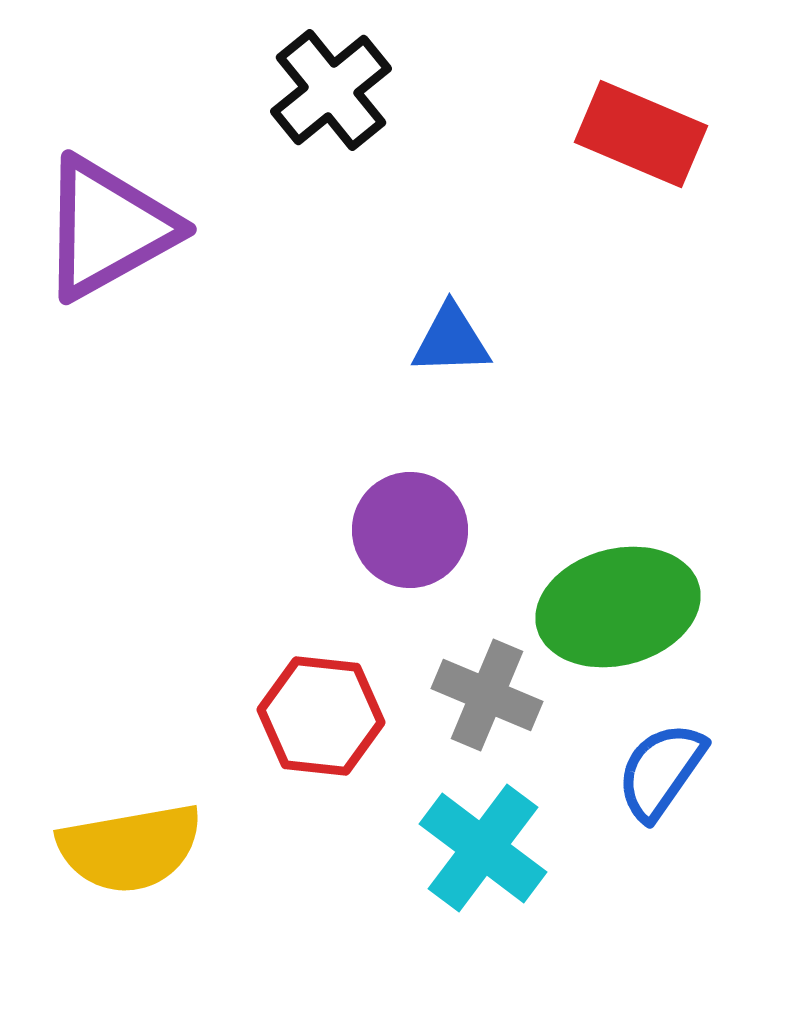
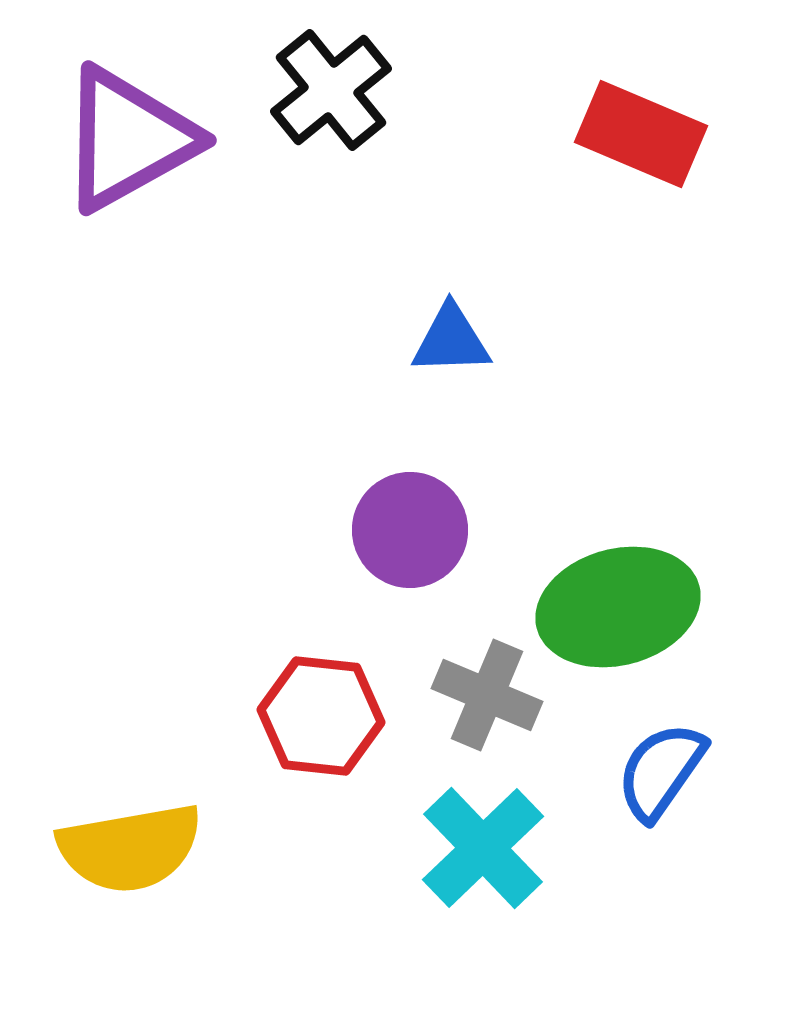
purple triangle: moved 20 px right, 89 px up
cyan cross: rotated 9 degrees clockwise
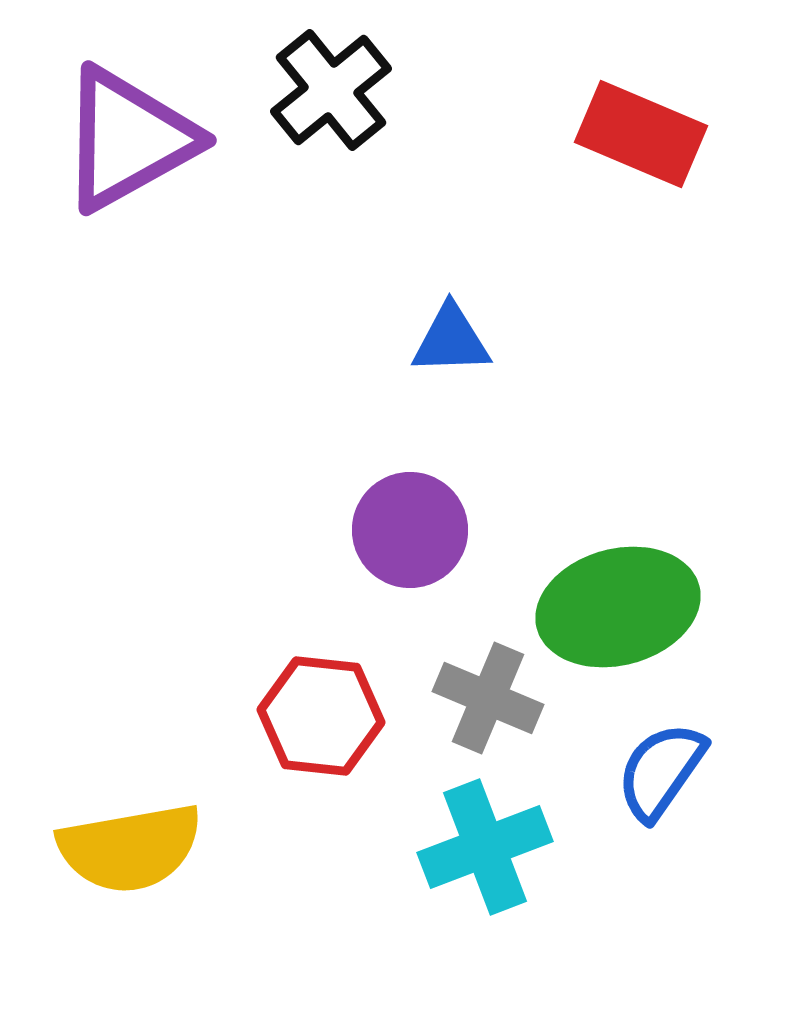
gray cross: moved 1 px right, 3 px down
cyan cross: moved 2 px right, 1 px up; rotated 23 degrees clockwise
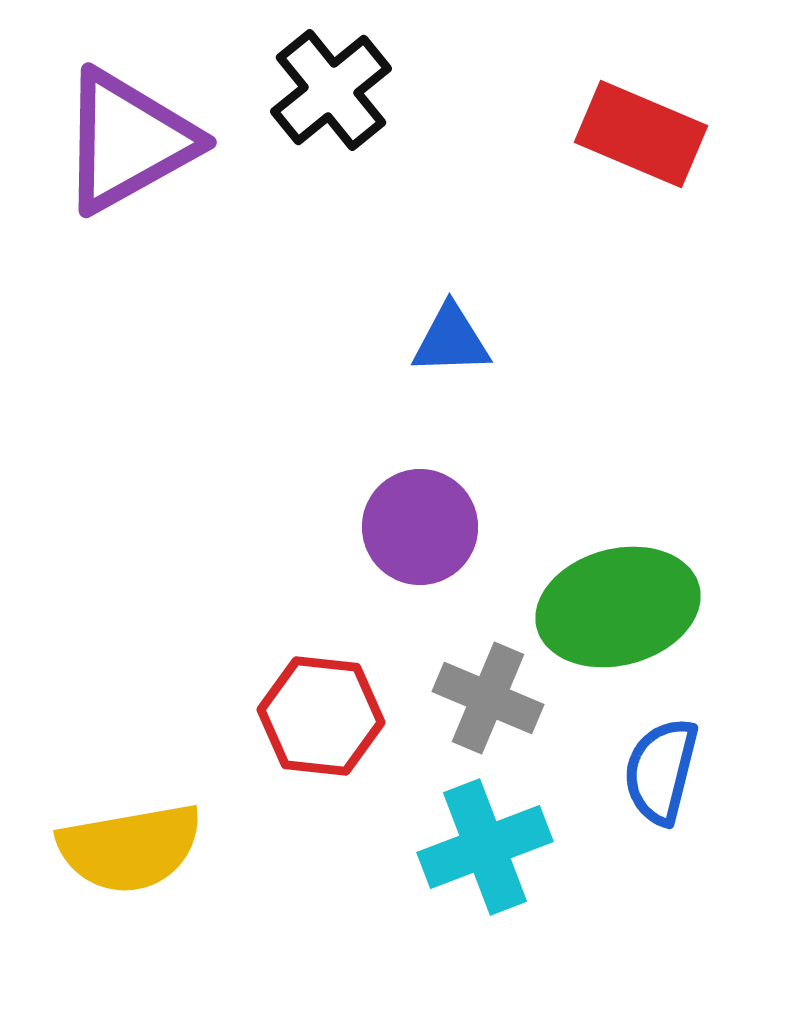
purple triangle: moved 2 px down
purple circle: moved 10 px right, 3 px up
blue semicircle: rotated 21 degrees counterclockwise
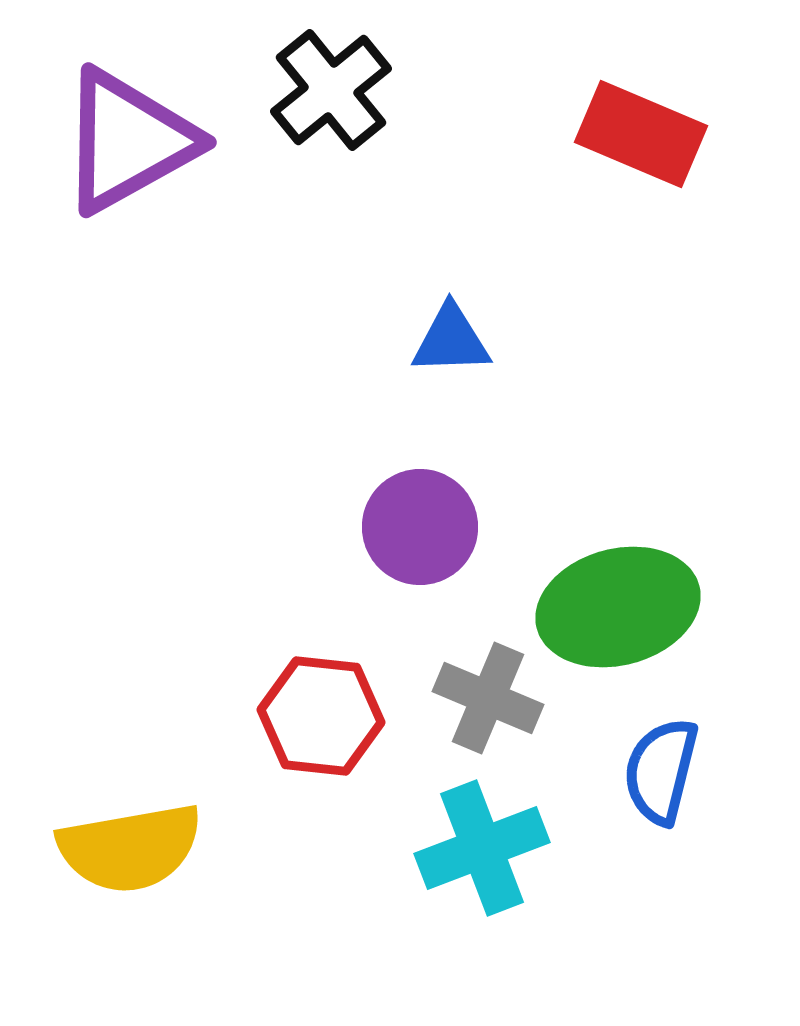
cyan cross: moved 3 px left, 1 px down
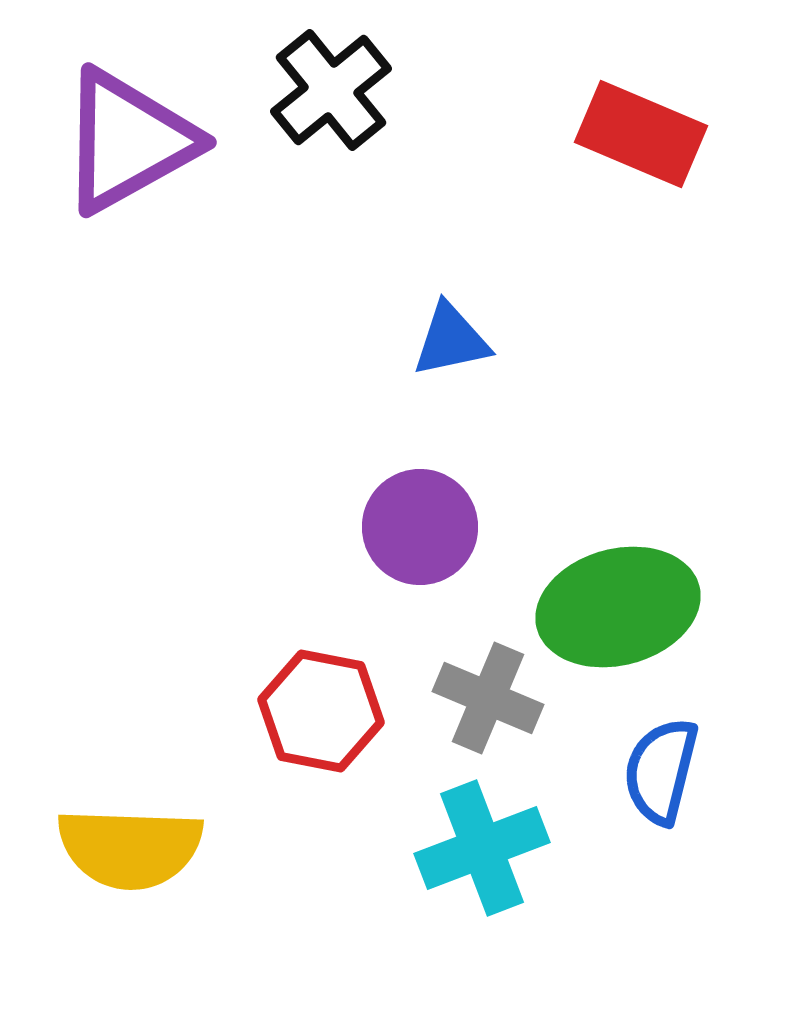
blue triangle: rotated 10 degrees counterclockwise
red hexagon: moved 5 px up; rotated 5 degrees clockwise
yellow semicircle: rotated 12 degrees clockwise
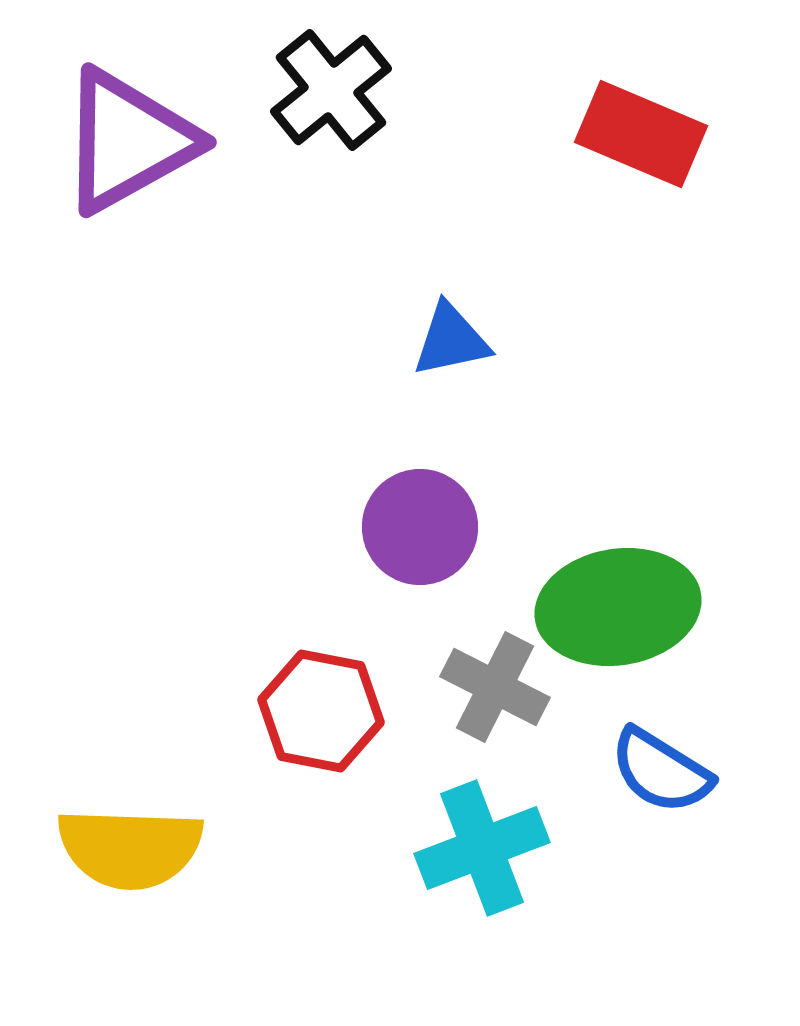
green ellipse: rotated 6 degrees clockwise
gray cross: moved 7 px right, 11 px up; rotated 4 degrees clockwise
blue semicircle: rotated 72 degrees counterclockwise
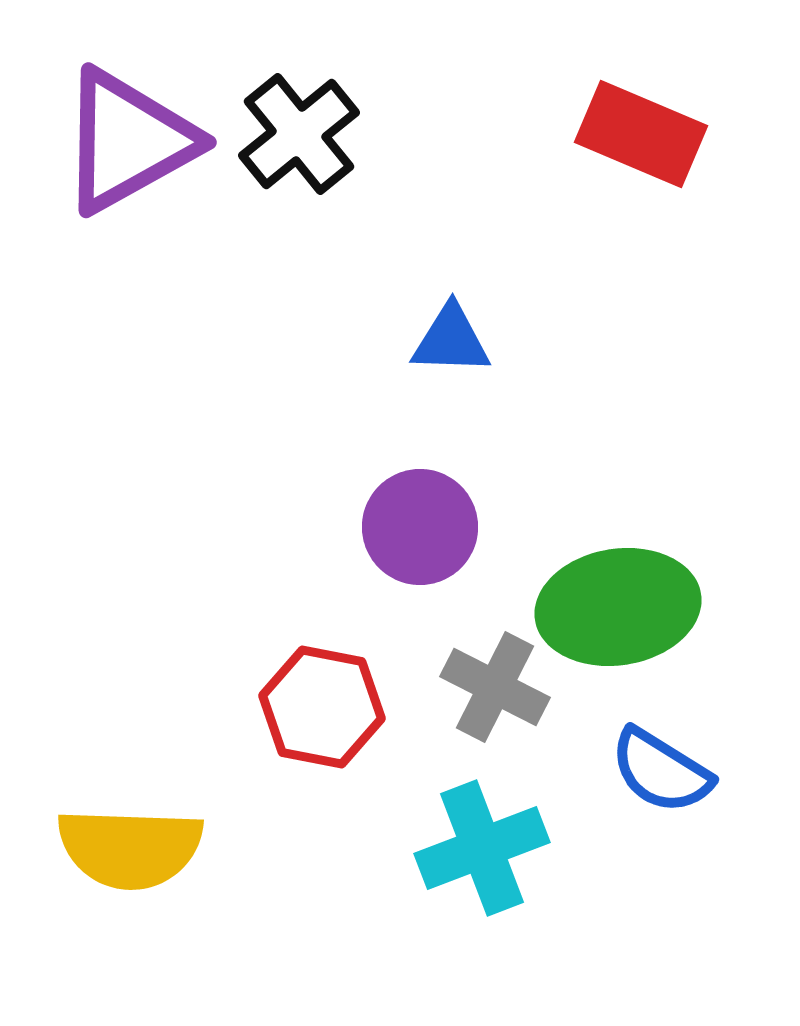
black cross: moved 32 px left, 44 px down
blue triangle: rotated 14 degrees clockwise
red hexagon: moved 1 px right, 4 px up
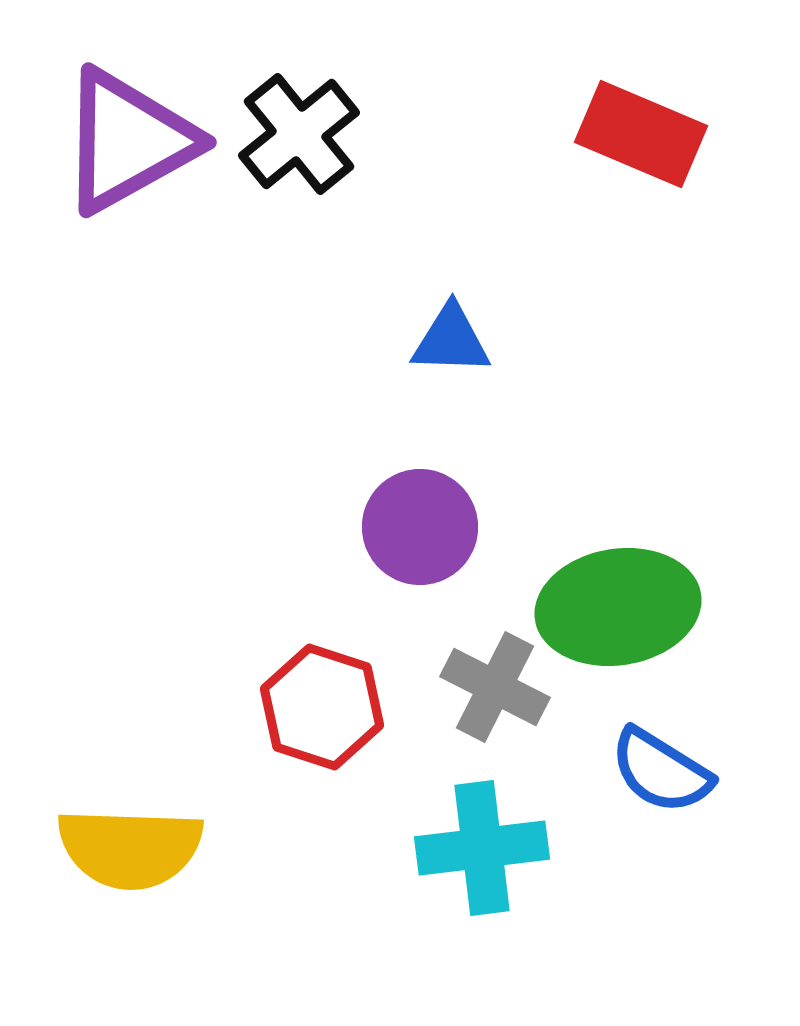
red hexagon: rotated 7 degrees clockwise
cyan cross: rotated 14 degrees clockwise
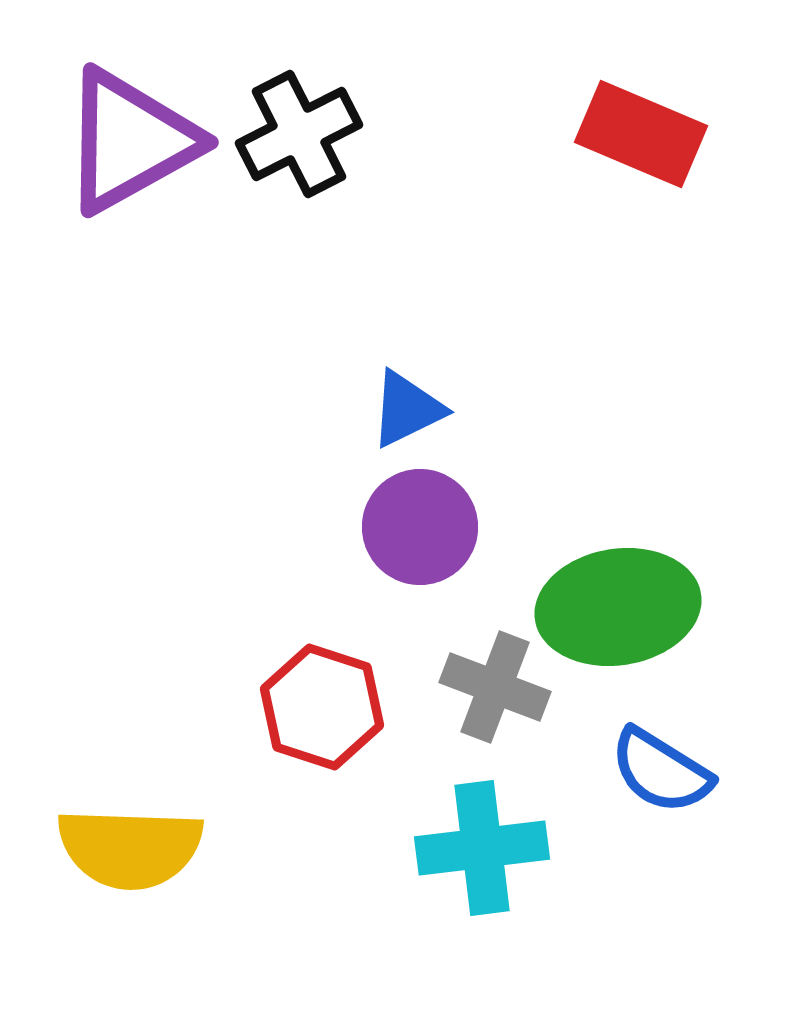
black cross: rotated 12 degrees clockwise
purple triangle: moved 2 px right
blue triangle: moved 44 px left, 69 px down; rotated 28 degrees counterclockwise
gray cross: rotated 6 degrees counterclockwise
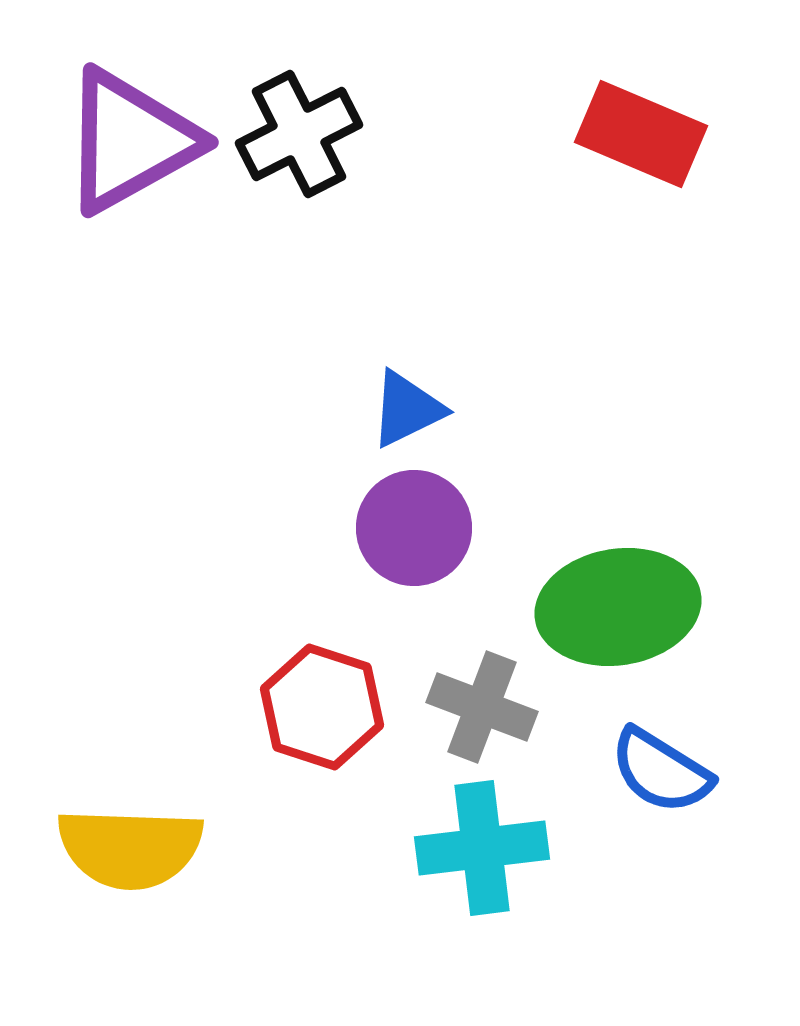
purple circle: moved 6 px left, 1 px down
gray cross: moved 13 px left, 20 px down
